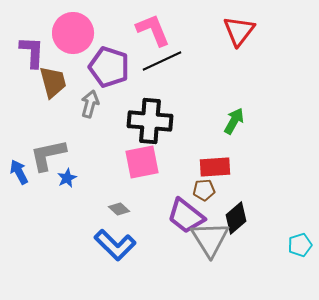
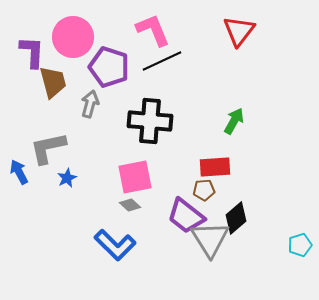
pink circle: moved 4 px down
gray L-shape: moved 7 px up
pink square: moved 7 px left, 15 px down
gray diamond: moved 11 px right, 4 px up
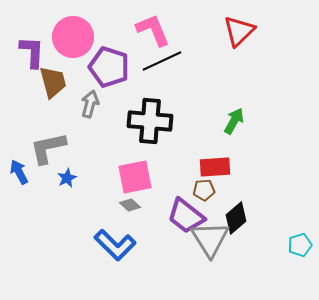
red triangle: rotated 8 degrees clockwise
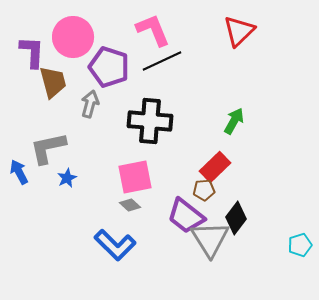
red rectangle: rotated 40 degrees counterclockwise
black diamond: rotated 12 degrees counterclockwise
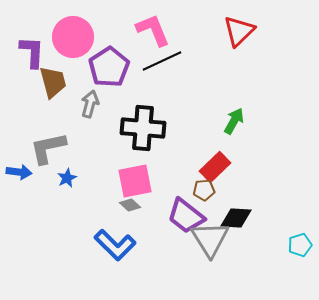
purple pentagon: rotated 21 degrees clockwise
black cross: moved 7 px left, 7 px down
blue arrow: rotated 125 degrees clockwise
pink square: moved 4 px down
black diamond: rotated 56 degrees clockwise
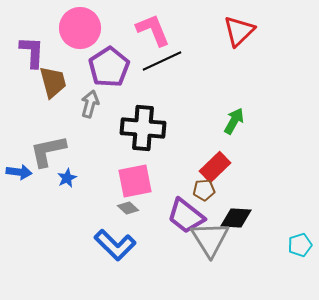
pink circle: moved 7 px right, 9 px up
gray L-shape: moved 3 px down
gray diamond: moved 2 px left, 3 px down
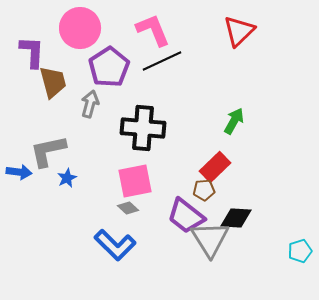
cyan pentagon: moved 6 px down
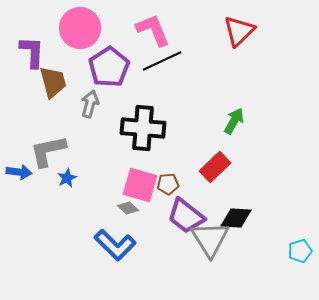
pink square: moved 5 px right, 4 px down; rotated 27 degrees clockwise
brown pentagon: moved 36 px left, 6 px up
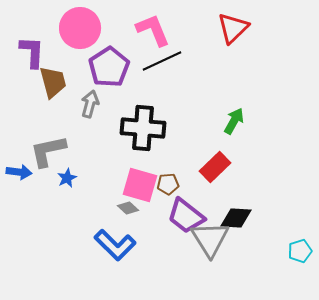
red triangle: moved 6 px left, 3 px up
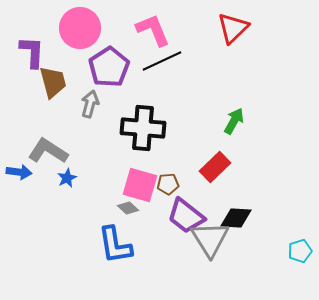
gray L-shape: rotated 45 degrees clockwise
blue L-shape: rotated 36 degrees clockwise
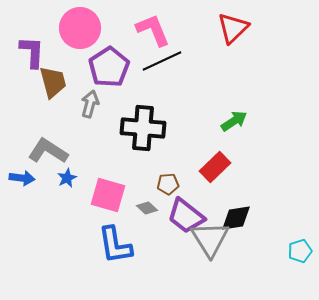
green arrow: rotated 28 degrees clockwise
blue arrow: moved 3 px right, 6 px down
pink square: moved 32 px left, 10 px down
gray diamond: moved 19 px right
black diamond: rotated 12 degrees counterclockwise
